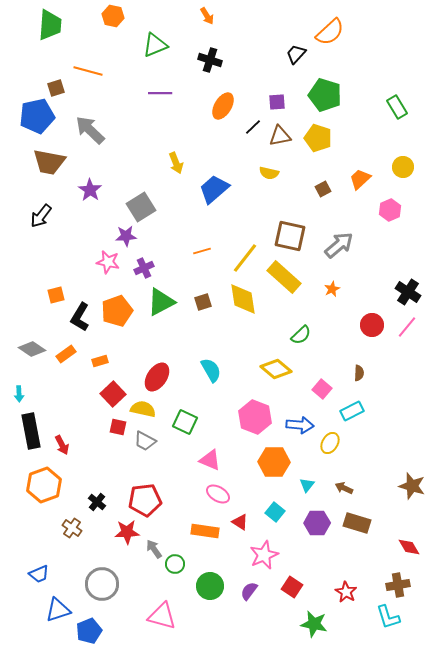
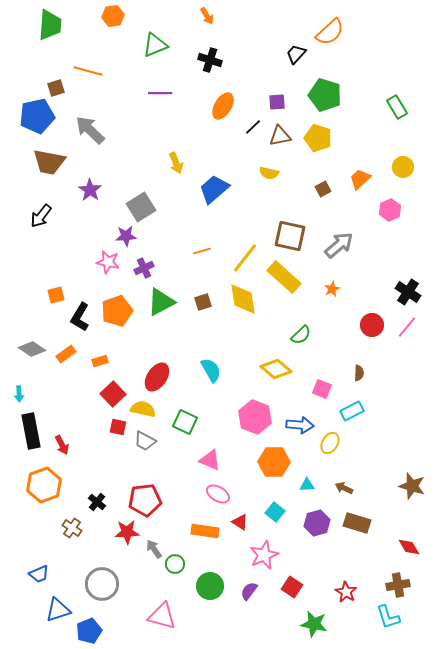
orange hexagon at (113, 16): rotated 20 degrees counterclockwise
pink square at (322, 389): rotated 18 degrees counterclockwise
cyan triangle at (307, 485): rotated 49 degrees clockwise
purple hexagon at (317, 523): rotated 15 degrees counterclockwise
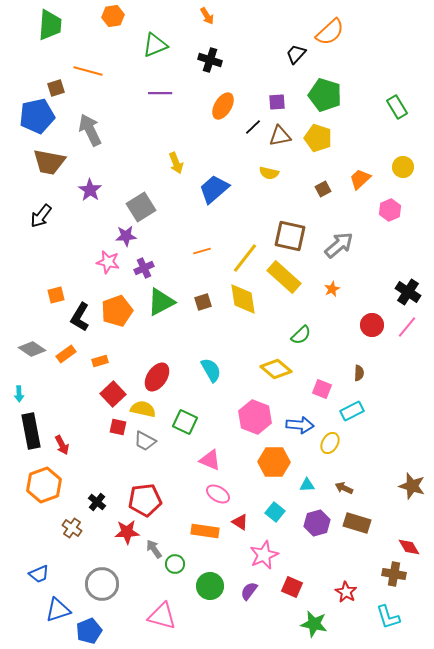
gray arrow at (90, 130): rotated 20 degrees clockwise
brown cross at (398, 585): moved 4 px left, 11 px up; rotated 20 degrees clockwise
red square at (292, 587): rotated 10 degrees counterclockwise
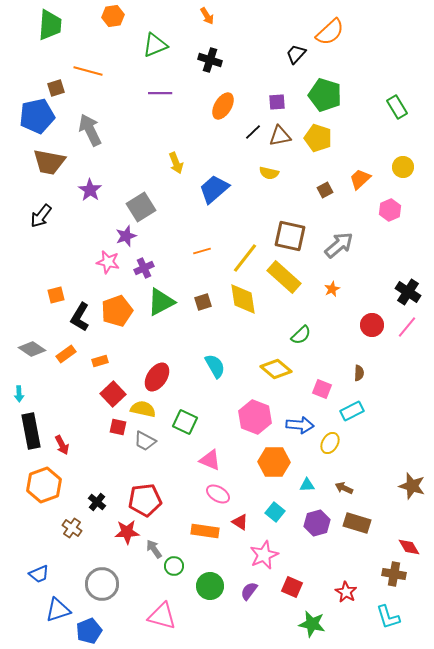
black line at (253, 127): moved 5 px down
brown square at (323, 189): moved 2 px right, 1 px down
purple star at (126, 236): rotated 15 degrees counterclockwise
cyan semicircle at (211, 370): moved 4 px right, 4 px up
green circle at (175, 564): moved 1 px left, 2 px down
green star at (314, 624): moved 2 px left
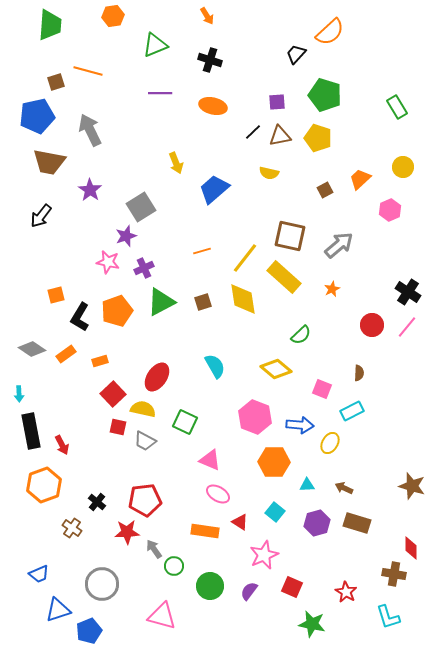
brown square at (56, 88): moved 6 px up
orange ellipse at (223, 106): moved 10 px left; rotated 72 degrees clockwise
red diamond at (409, 547): moved 2 px right, 1 px down; rotated 30 degrees clockwise
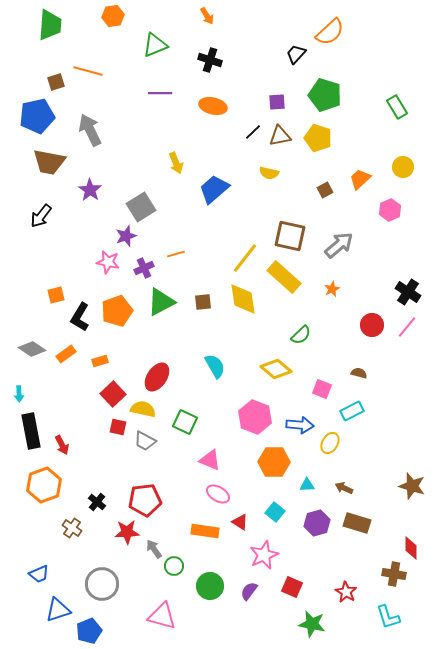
orange line at (202, 251): moved 26 px left, 3 px down
brown square at (203, 302): rotated 12 degrees clockwise
brown semicircle at (359, 373): rotated 77 degrees counterclockwise
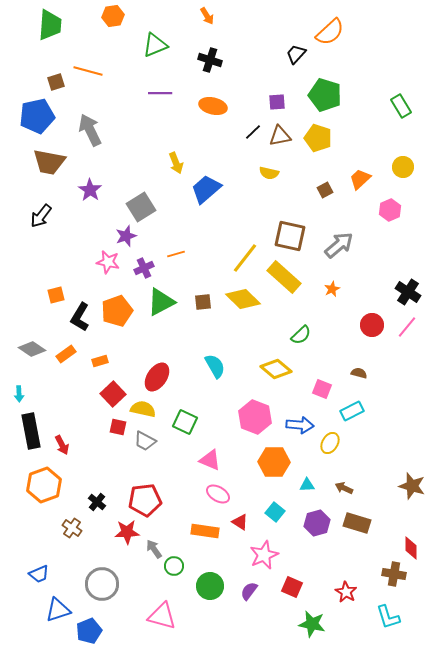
green rectangle at (397, 107): moved 4 px right, 1 px up
blue trapezoid at (214, 189): moved 8 px left
yellow diamond at (243, 299): rotated 36 degrees counterclockwise
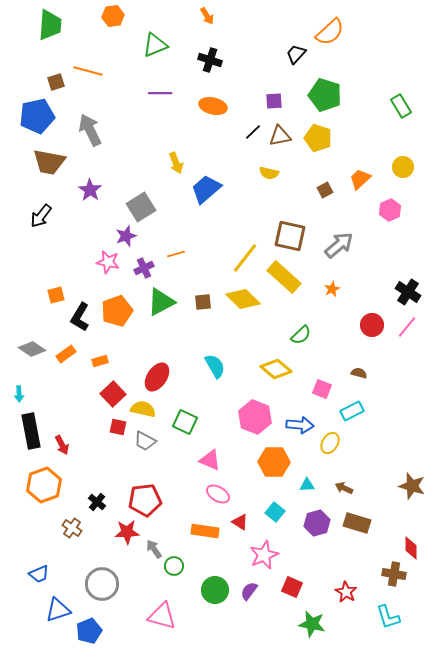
purple square at (277, 102): moved 3 px left, 1 px up
green circle at (210, 586): moved 5 px right, 4 px down
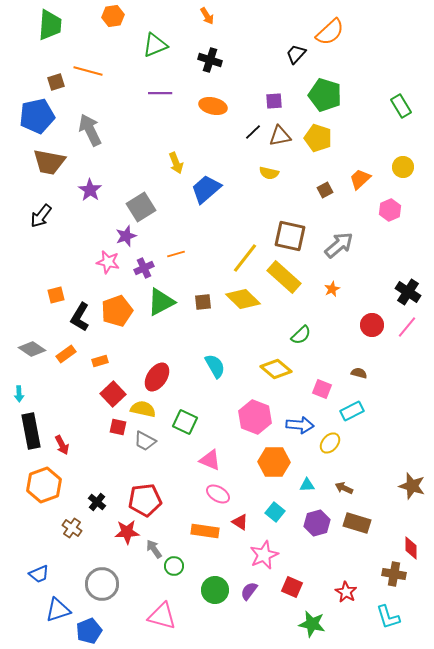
yellow ellipse at (330, 443): rotated 10 degrees clockwise
